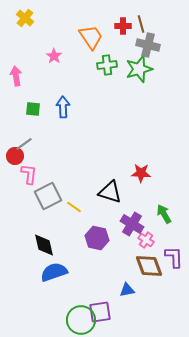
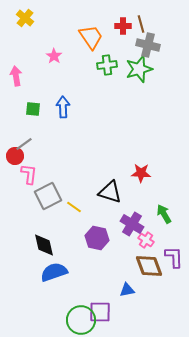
purple square: rotated 10 degrees clockwise
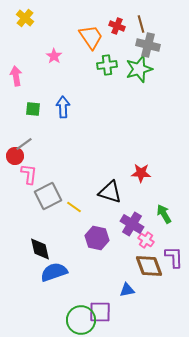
red cross: moved 6 px left; rotated 21 degrees clockwise
black diamond: moved 4 px left, 4 px down
